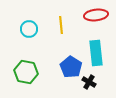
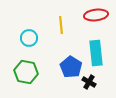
cyan circle: moved 9 px down
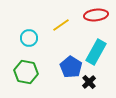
yellow line: rotated 60 degrees clockwise
cyan rectangle: moved 1 px up; rotated 35 degrees clockwise
black cross: rotated 16 degrees clockwise
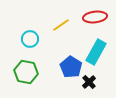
red ellipse: moved 1 px left, 2 px down
cyan circle: moved 1 px right, 1 px down
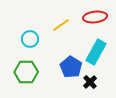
green hexagon: rotated 10 degrees counterclockwise
black cross: moved 1 px right
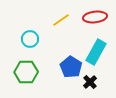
yellow line: moved 5 px up
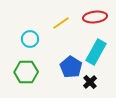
yellow line: moved 3 px down
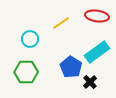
red ellipse: moved 2 px right, 1 px up; rotated 15 degrees clockwise
cyan rectangle: moved 1 px right; rotated 25 degrees clockwise
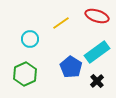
red ellipse: rotated 10 degrees clockwise
green hexagon: moved 1 px left, 2 px down; rotated 25 degrees counterclockwise
black cross: moved 7 px right, 1 px up
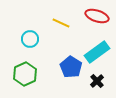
yellow line: rotated 60 degrees clockwise
